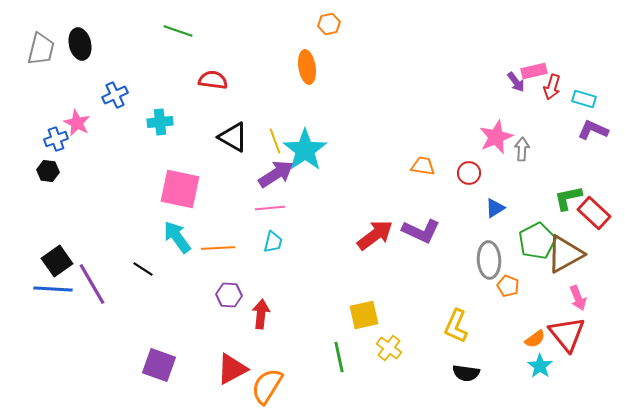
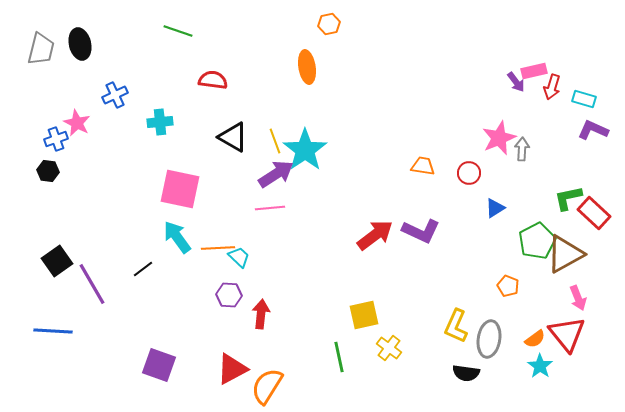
pink star at (496, 137): moved 3 px right, 1 px down
cyan trapezoid at (273, 242): moved 34 px left, 15 px down; rotated 60 degrees counterclockwise
gray ellipse at (489, 260): moved 79 px down; rotated 12 degrees clockwise
black line at (143, 269): rotated 70 degrees counterclockwise
blue line at (53, 289): moved 42 px down
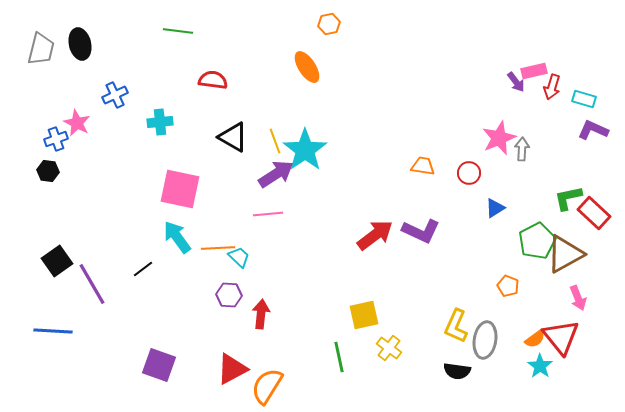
green line at (178, 31): rotated 12 degrees counterclockwise
orange ellipse at (307, 67): rotated 24 degrees counterclockwise
pink line at (270, 208): moved 2 px left, 6 px down
red triangle at (567, 334): moved 6 px left, 3 px down
gray ellipse at (489, 339): moved 4 px left, 1 px down
black semicircle at (466, 373): moved 9 px left, 2 px up
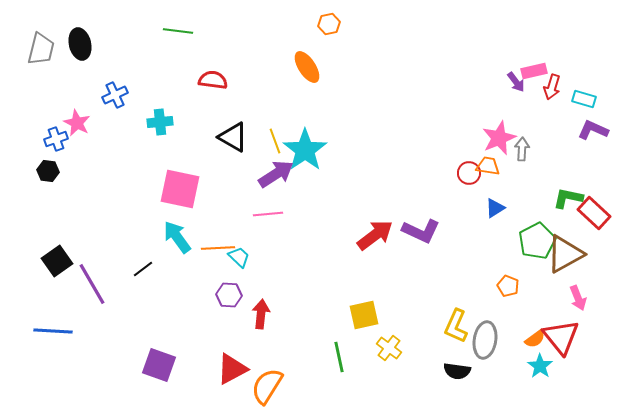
orange trapezoid at (423, 166): moved 65 px right
green L-shape at (568, 198): rotated 24 degrees clockwise
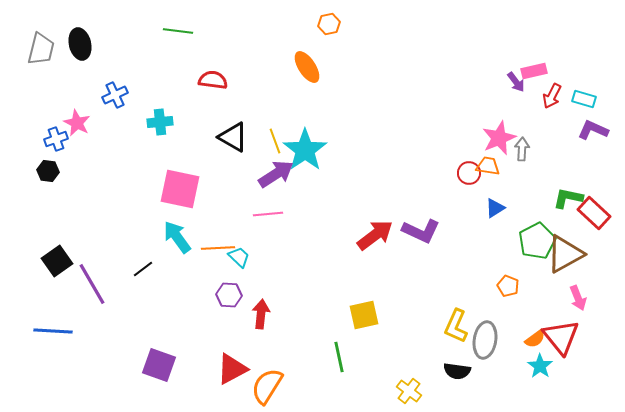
red arrow at (552, 87): moved 9 px down; rotated 10 degrees clockwise
yellow cross at (389, 348): moved 20 px right, 43 px down
